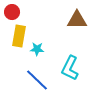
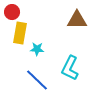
yellow rectangle: moved 1 px right, 3 px up
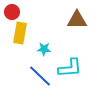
cyan star: moved 7 px right
cyan L-shape: rotated 120 degrees counterclockwise
blue line: moved 3 px right, 4 px up
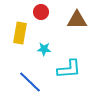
red circle: moved 29 px right
cyan L-shape: moved 1 px left, 1 px down
blue line: moved 10 px left, 6 px down
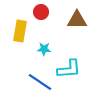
yellow rectangle: moved 2 px up
blue line: moved 10 px right; rotated 10 degrees counterclockwise
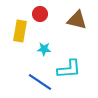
red circle: moved 1 px left, 2 px down
brown triangle: rotated 15 degrees clockwise
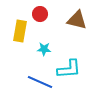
blue line: rotated 10 degrees counterclockwise
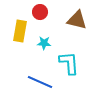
red circle: moved 2 px up
cyan star: moved 6 px up
cyan L-shape: moved 6 px up; rotated 90 degrees counterclockwise
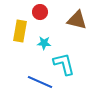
cyan L-shape: moved 5 px left, 1 px down; rotated 10 degrees counterclockwise
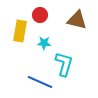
red circle: moved 3 px down
cyan L-shape: rotated 30 degrees clockwise
